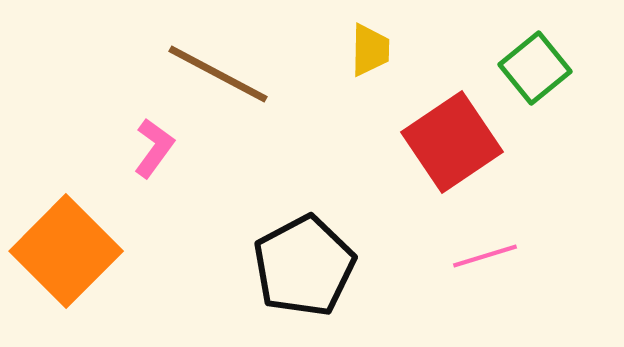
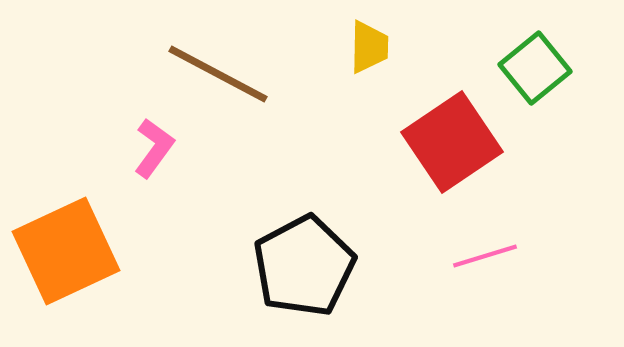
yellow trapezoid: moved 1 px left, 3 px up
orange square: rotated 20 degrees clockwise
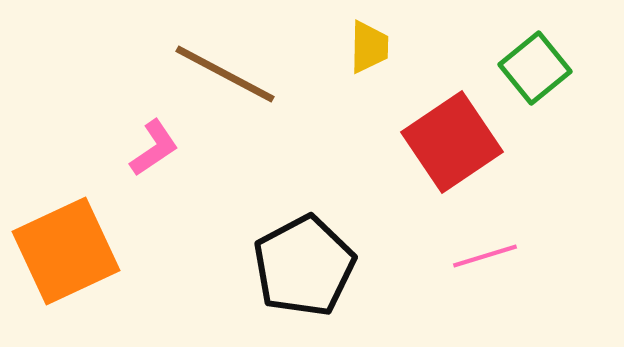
brown line: moved 7 px right
pink L-shape: rotated 20 degrees clockwise
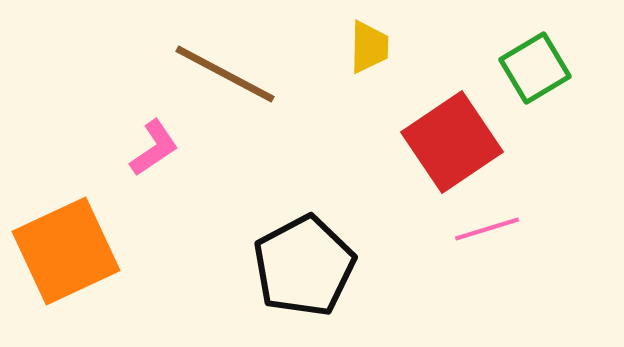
green square: rotated 8 degrees clockwise
pink line: moved 2 px right, 27 px up
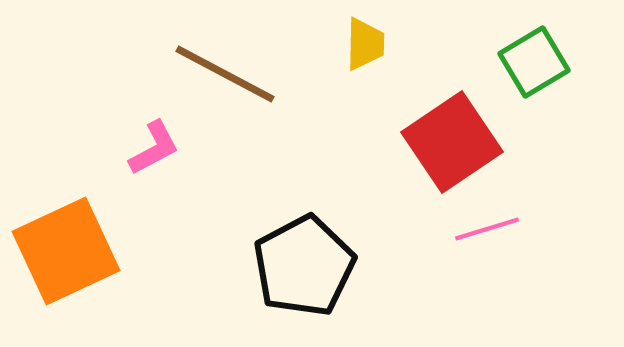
yellow trapezoid: moved 4 px left, 3 px up
green square: moved 1 px left, 6 px up
pink L-shape: rotated 6 degrees clockwise
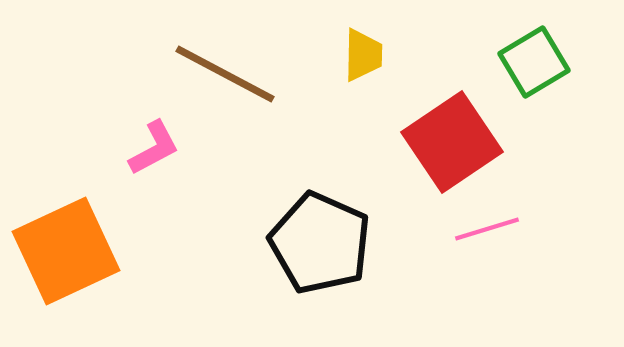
yellow trapezoid: moved 2 px left, 11 px down
black pentagon: moved 16 px right, 23 px up; rotated 20 degrees counterclockwise
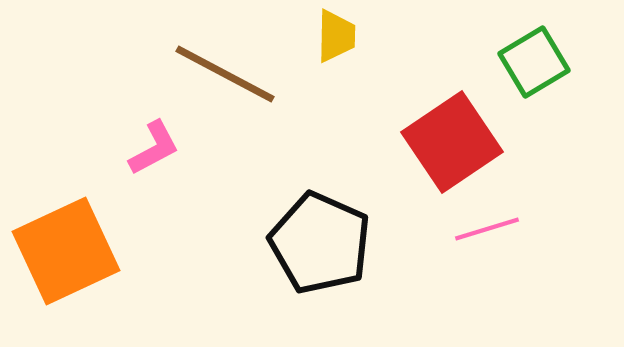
yellow trapezoid: moved 27 px left, 19 px up
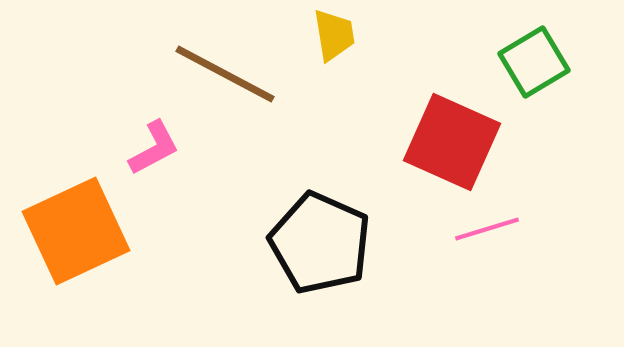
yellow trapezoid: moved 2 px left, 1 px up; rotated 10 degrees counterclockwise
red square: rotated 32 degrees counterclockwise
orange square: moved 10 px right, 20 px up
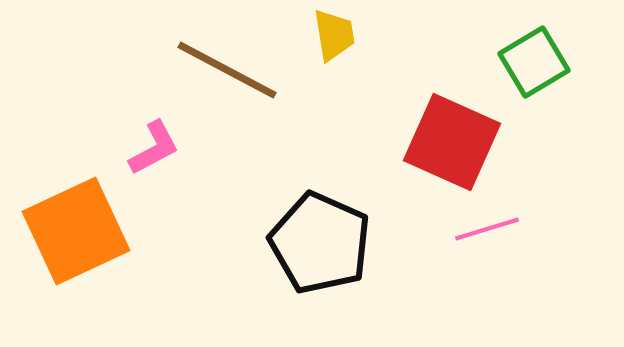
brown line: moved 2 px right, 4 px up
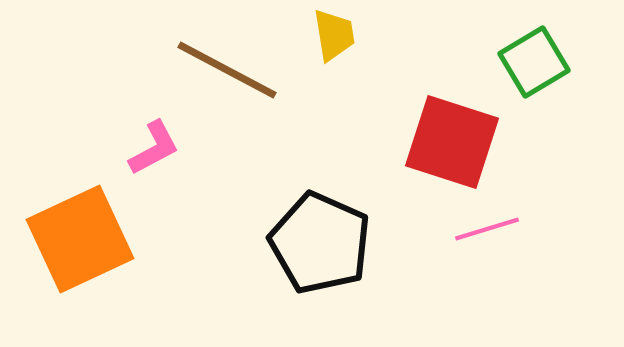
red square: rotated 6 degrees counterclockwise
orange square: moved 4 px right, 8 px down
